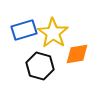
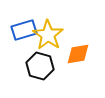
yellow star: moved 5 px left, 2 px down
orange diamond: moved 1 px right
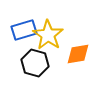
black hexagon: moved 5 px left, 3 px up
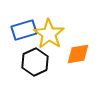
yellow star: moved 1 px right, 1 px up
black hexagon: moved 1 px up; rotated 20 degrees clockwise
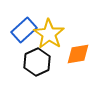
blue rectangle: rotated 25 degrees counterclockwise
black hexagon: moved 2 px right
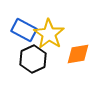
blue rectangle: rotated 70 degrees clockwise
black hexagon: moved 4 px left, 3 px up
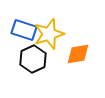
blue rectangle: rotated 10 degrees counterclockwise
yellow star: rotated 20 degrees clockwise
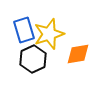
blue rectangle: rotated 55 degrees clockwise
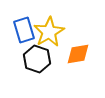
yellow star: moved 2 px up; rotated 12 degrees counterclockwise
black hexagon: moved 4 px right; rotated 16 degrees counterclockwise
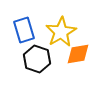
yellow star: moved 12 px right
